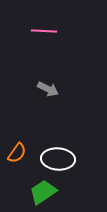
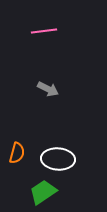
pink line: rotated 10 degrees counterclockwise
orange semicircle: rotated 20 degrees counterclockwise
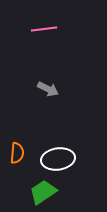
pink line: moved 2 px up
orange semicircle: rotated 10 degrees counterclockwise
white ellipse: rotated 12 degrees counterclockwise
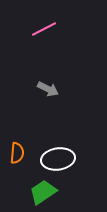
pink line: rotated 20 degrees counterclockwise
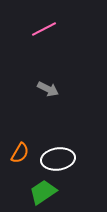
orange semicircle: moved 3 px right; rotated 25 degrees clockwise
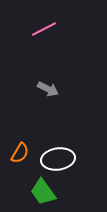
green trapezoid: rotated 92 degrees counterclockwise
